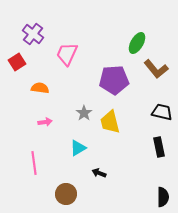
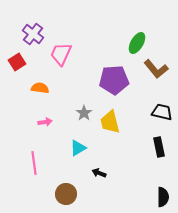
pink trapezoid: moved 6 px left
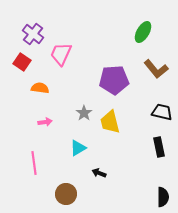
green ellipse: moved 6 px right, 11 px up
red square: moved 5 px right; rotated 24 degrees counterclockwise
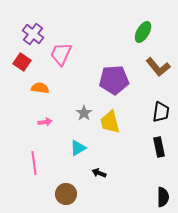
brown L-shape: moved 2 px right, 2 px up
black trapezoid: moved 1 px left; rotated 85 degrees clockwise
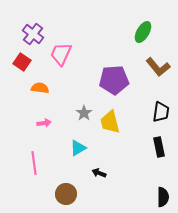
pink arrow: moved 1 px left, 1 px down
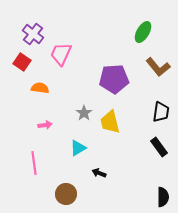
purple pentagon: moved 1 px up
pink arrow: moved 1 px right, 2 px down
black rectangle: rotated 24 degrees counterclockwise
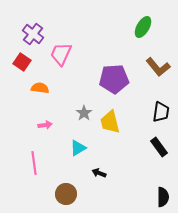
green ellipse: moved 5 px up
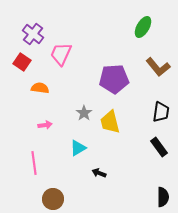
brown circle: moved 13 px left, 5 px down
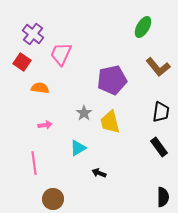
purple pentagon: moved 2 px left, 1 px down; rotated 8 degrees counterclockwise
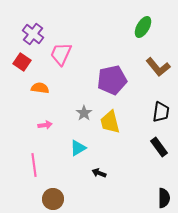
pink line: moved 2 px down
black semicircle: moved 1 px right, 1 px down
